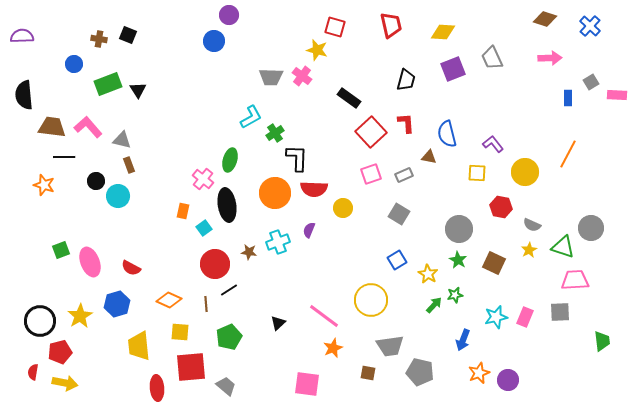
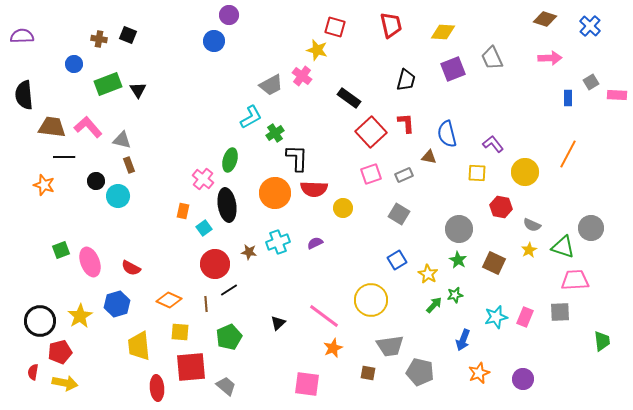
gray trapezoid at (271, 77): moved 8 px down; rotated 30 degrees counterclockwise
purple semicircle at (309, 230): moved 6 px right, 13 px down; rotated 42 degrees clockwise
purple circle at (508, 380): moved 15 px right, 1 px up
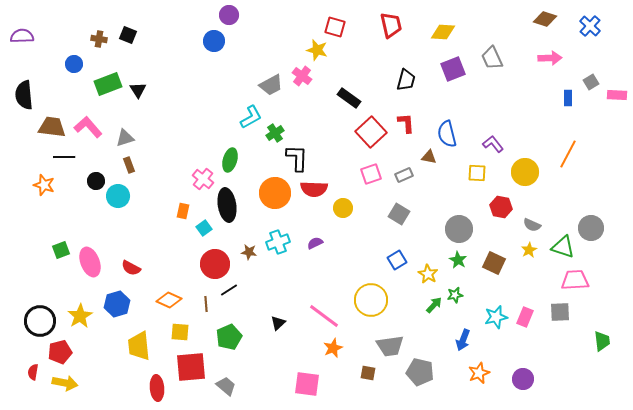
gray triangle at (122, 140): moved 3 px right, 2 px up; rotated 30 degrees counterclockwise
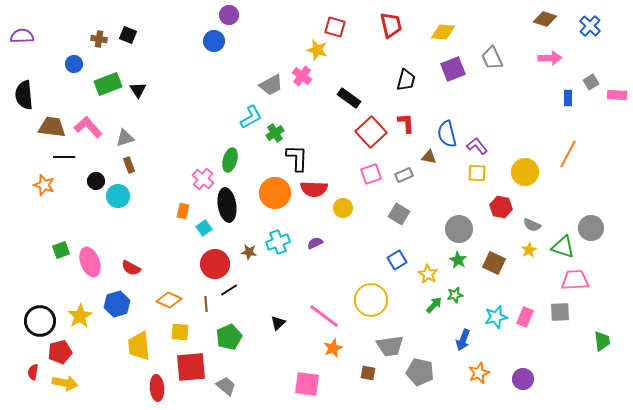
purple L-shape at (493, 144): moved 16 px left, 2 px down
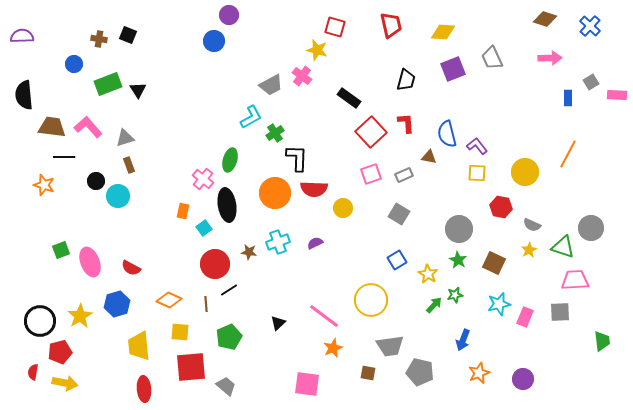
cyan star at (496, 317): moved 3 px right, 13 px up
red ellipse at (157, 388): moved 13 px left, 1 px down
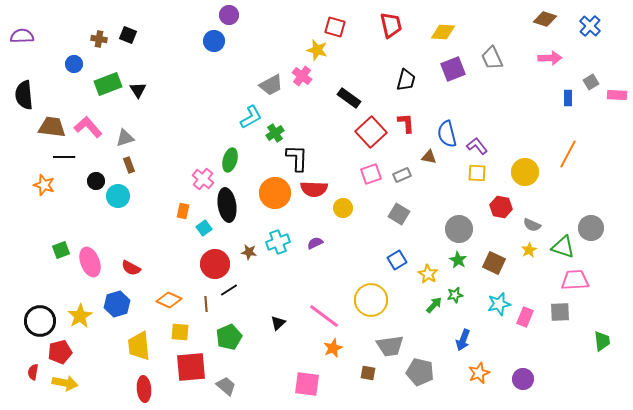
gray rectangle at (404, 175): moved 2 px left
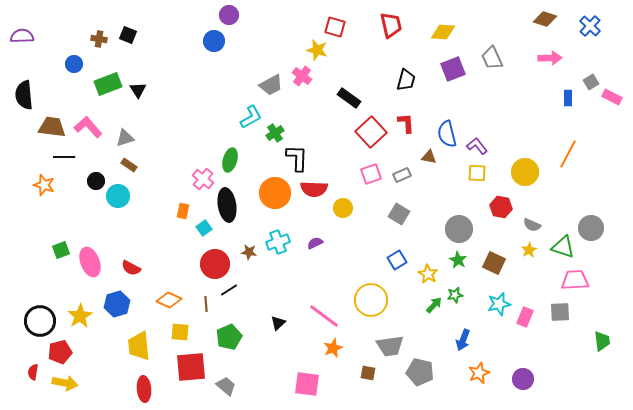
pink rectangle at (617, 95): moved 5 px left, 2 px down; rotated 24 degrees clockwise
brown rectangle at (129, 165): rotated 35 degrees counterclockwise
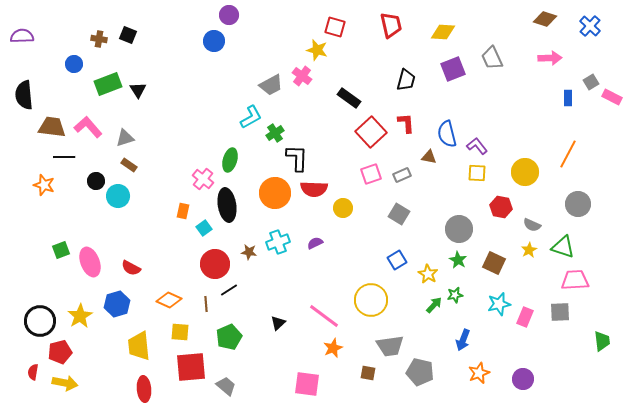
gray circle at (591, 228): moved 13 px left, 24 px up
